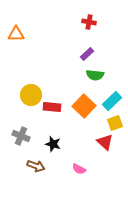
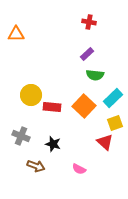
cyan rectangle: moved 1 px right, 3 px up
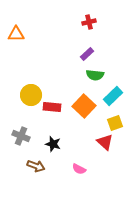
red cross: rotated 24 degrees counterclockwise
cyan rectangle: moved 2 px up
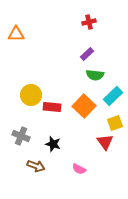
red triangle: rotated 12 degrees clockwise
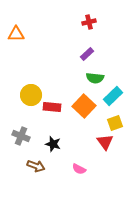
green semicircle: moved 3 px down
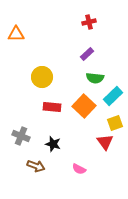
yellow circle: moved 11 px right, 18 px up
